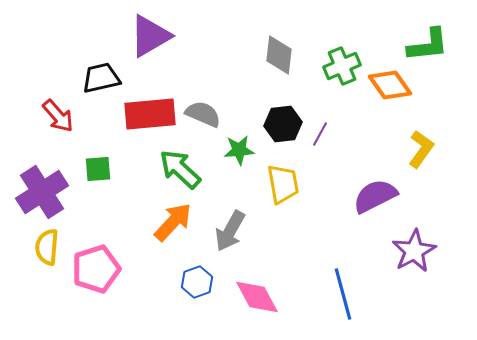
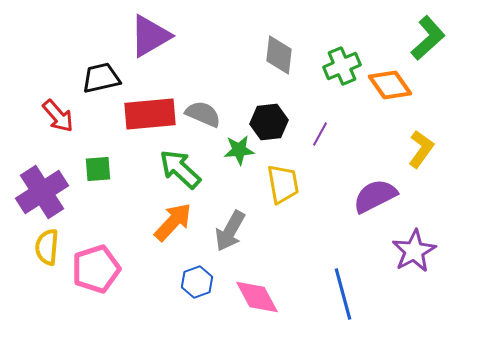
green L-shape: moved 7 px up; rotated 36 degrees counterclockwise
black hexagon: moved 14 px left, 2 px up
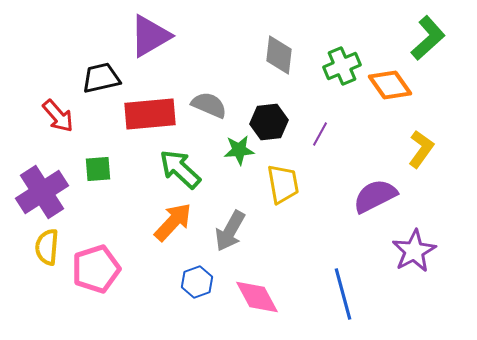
gray semicircle: moved 6 px right, 9 px up
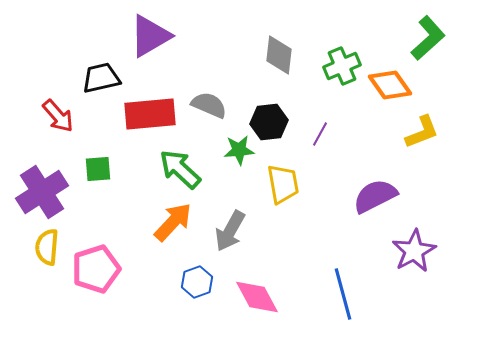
yellow L-shape: moved 1 px right, 17 px up; rotated 33 degrees clockwise
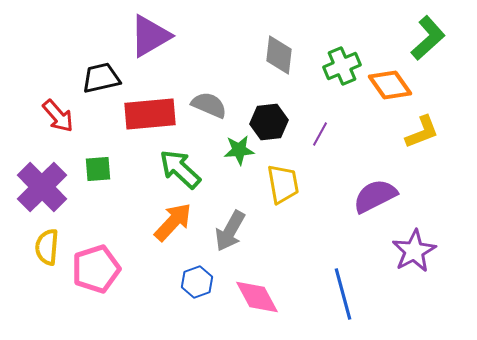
purple cross: moved 5 px up; rotated 12 degrees counterclockwise
